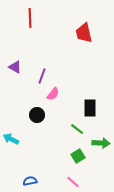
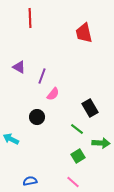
purple triangle: moved 4 px right
black rectangle: rotated 30 degrees counterclockwise
black circle: moved 2 px down
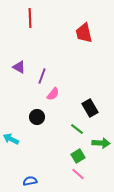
pink line: moved 5 px right, 8 px up
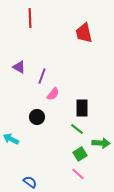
black rectangle: moved 8 px left; rotated 30 degrees clockwise
green square: moved 2 px right, 2 px up
blue semicircle: moved 1 px down; rotated 48 degrees clockwise
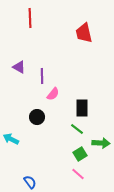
purple line: rotated 21 degrees counterclockwise
blue semicircle: rotated 16 degrees clockwise
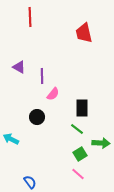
red line: moved 1 px up
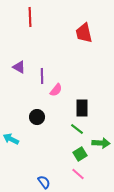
pink semicircle: moved 3 px right, 4 px up
blue semicircle: moved 14 px right
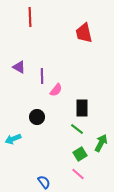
cyan arrow: moved 2 px right; rotated 49 degrees counterclockwise
green arrow: rotated 66 degrees counterclockwise
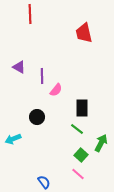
red line: moved 3 px up
green square: moved 1 px right, 1 px down; rotated 16 degrees counterclockwise
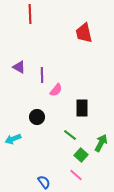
purple line: moved 1 px up
green line: moved 7 px left, 6 px down
pink line: moved 2 px left, 1 px down
